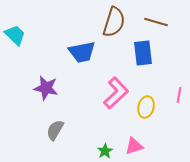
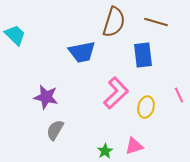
blue rectangle: moved 2 px down
purple star: moved 9 px down
pink line: rotated 35 degrees counterclockwise
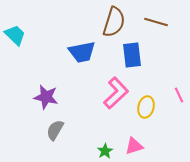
blue rectangle: moved 11 px left
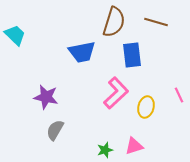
green star: moved 1 px up; rotated 14 degrees clockwise
